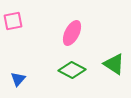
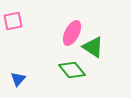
green triangle: moved 21 px left, 17 px up
green diamond: rotated 24 degrees clockwise
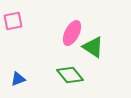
green diamond: moved 2 px left, 5 px down
blue triangle: rotated 28 degrees clockwise
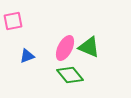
pink ellipse: moved 7 px left, 15 px down
green triangle: moved 4 px left; rotated 10 degrees counterclockwise
blue triangle: moved 9 px right, 23 px up
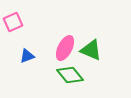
pink square: moved 1 px down; rotated 12 degrees counterclockwise
green triangle: moved 2 px right, 3 px down
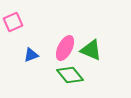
blue triangle: moved 4 px right, 1 px up
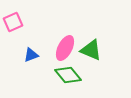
green diamond: moved 2 px left
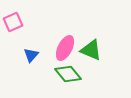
blue triangle: rotated 28 degrees counterclockwise
green diamond: moved 1 px up
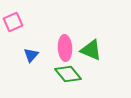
pink ellipse: rotated 30 degrees counterclockwise
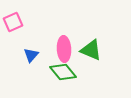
pink ellipse: moved 1 px left, 1 px down
green diamond: moved 5 px left, 2 px up
